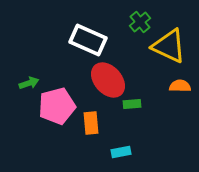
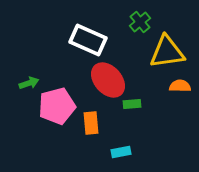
yellow triangle: moved 2 px left, 6 px down; rotated 33 degrees counterclockwise
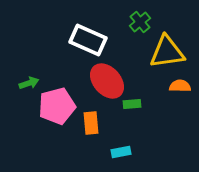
red ellipse: moved 1 px left, 1 px down
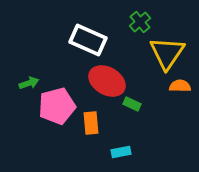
yellow triangle: moved 1 px down; rotated 48 degrees counterclockwise
red ellipse: rotated 18 degrees counterclockwise
green rectangle: rotated 30 degrees clockwise
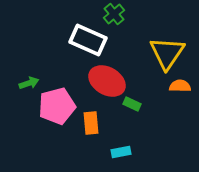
green cross: moved 26 px left, 8 px up
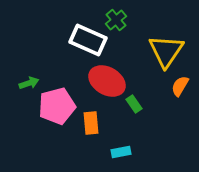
green cross: moved 2 px right, 6 px down
yellow triangle: moved 1 px left, 2 px up
orange semicircle: rotated 60 degrees counterclockwise
green rectangle: moved 2 px right; rotated 30 degrees clockwise
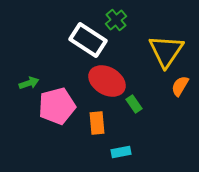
white rectangle: rotated 9 degrees clockwise
orange rectangle: moved 6 px right
